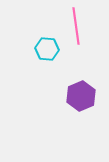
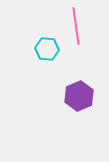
purple hexagon: moved 2 px left
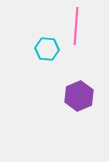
pink line: rotated 12 degrees clockwise
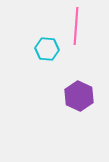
purple hexagon: rotated 12 degrees counterclockwise
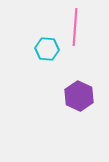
pink line: moved 1 px left, 1 px down
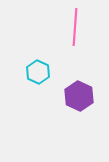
cyan hexagon: moved 9 px left, 23 px down; rotated 20 degrees clockwise
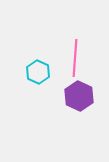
pink line: moved 31 px down
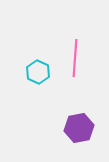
purple hexagon: moved 32 px down; rotated 24 degrees clockwise
